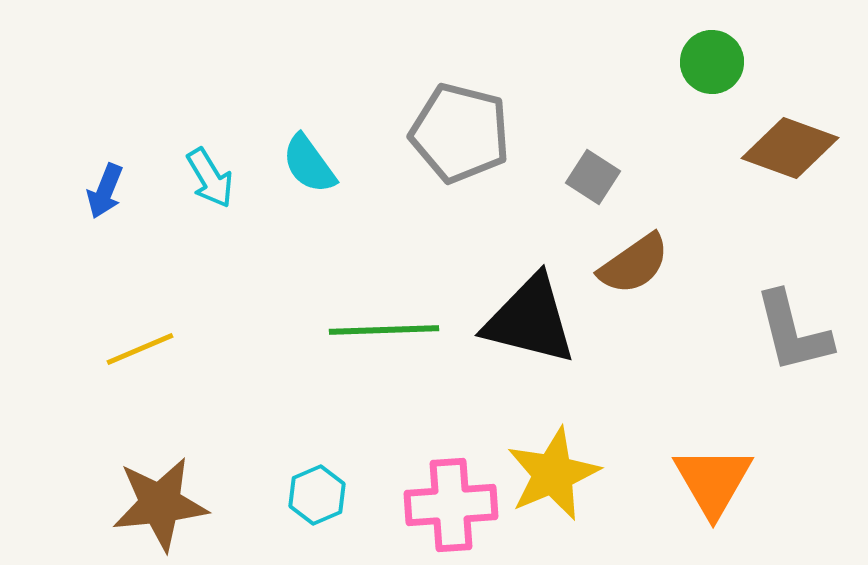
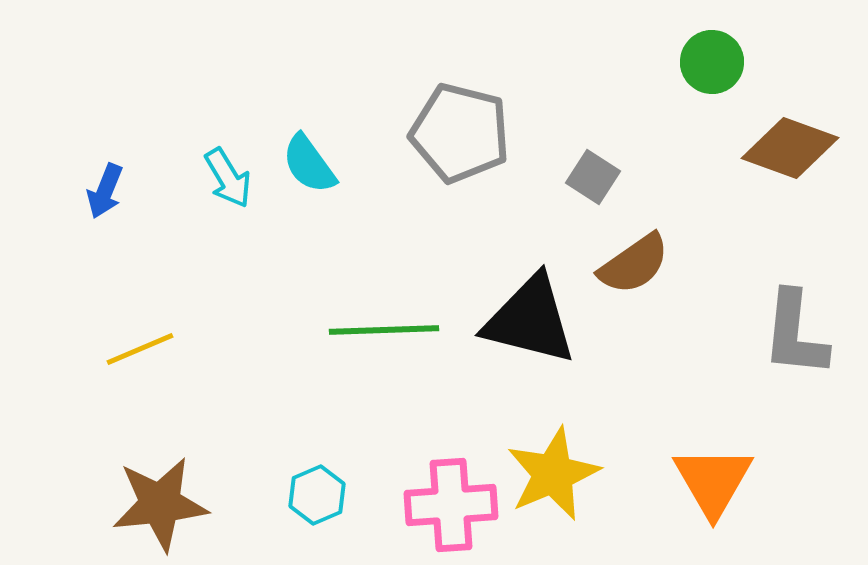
cyan arrow: moved 18 px right
gray L-shape: moved 2 px right, 2 px down; rotated 20 degrees clockwise
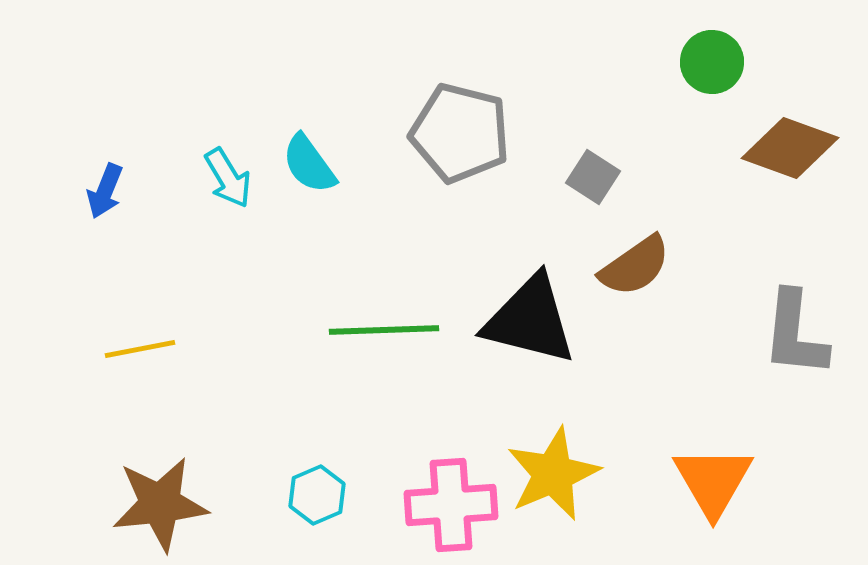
brown semicircle: moved 1 px right, 2 px down
yellow line: rotated 12 degrees clockwise
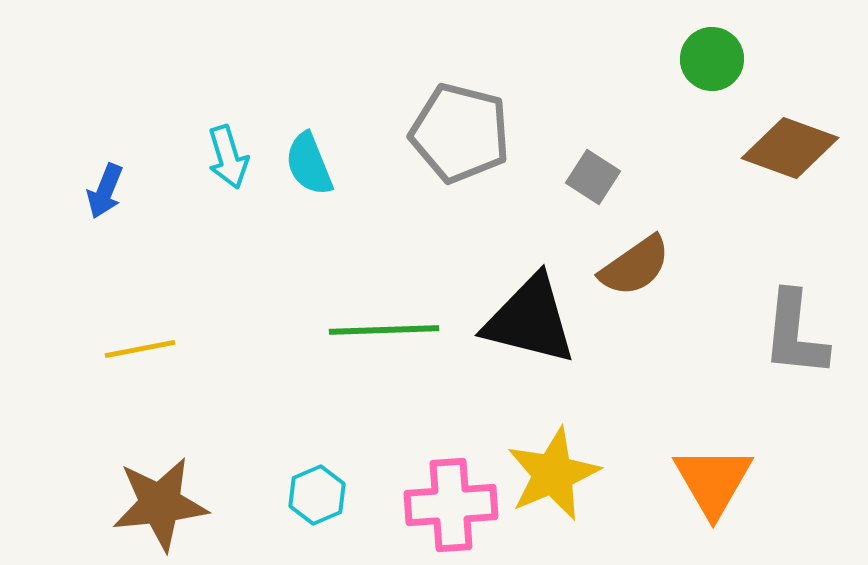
green circle: moved 3 px up
cyan semicircle: rotated 14 degrees clockwise
cyan arrow: moved 21 px up; rotated 14 degrees clockwise
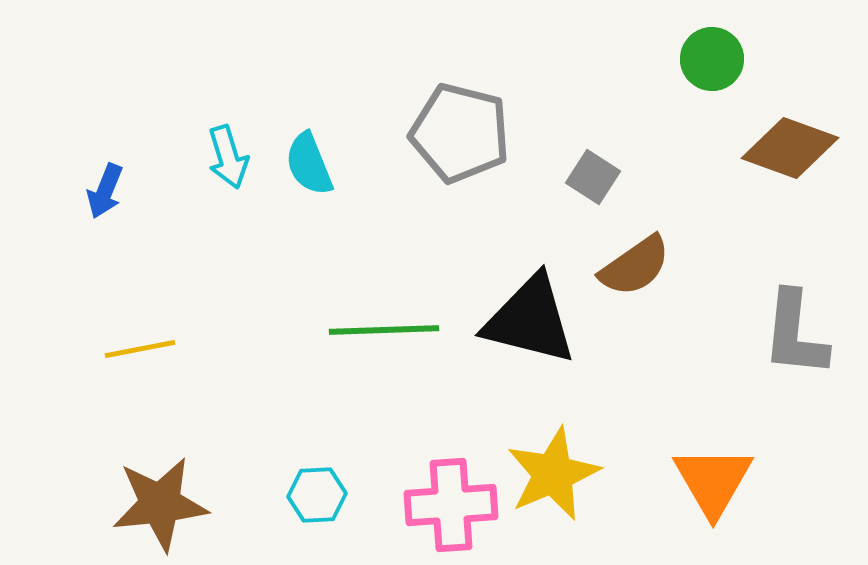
cyan hexagon: rotated 20 degrees clockwise
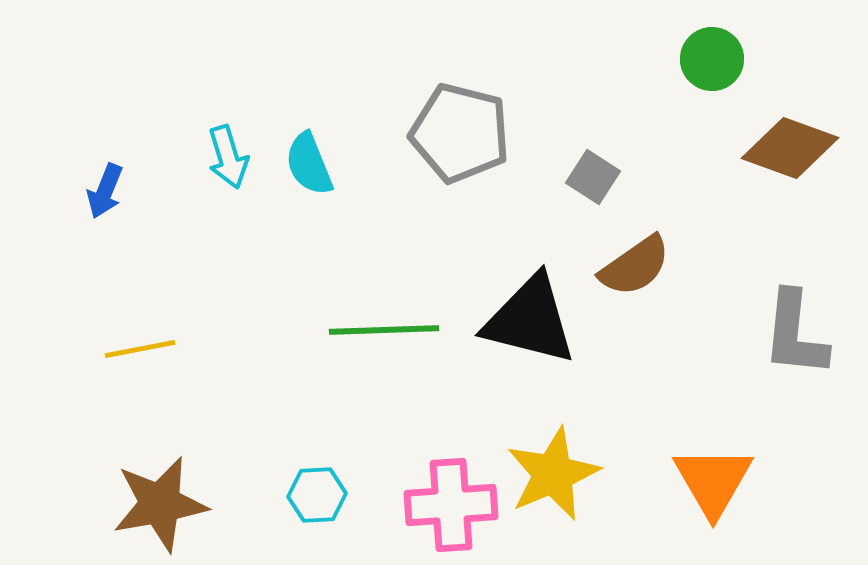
brown star: rotated 4 degrees counterclockwise
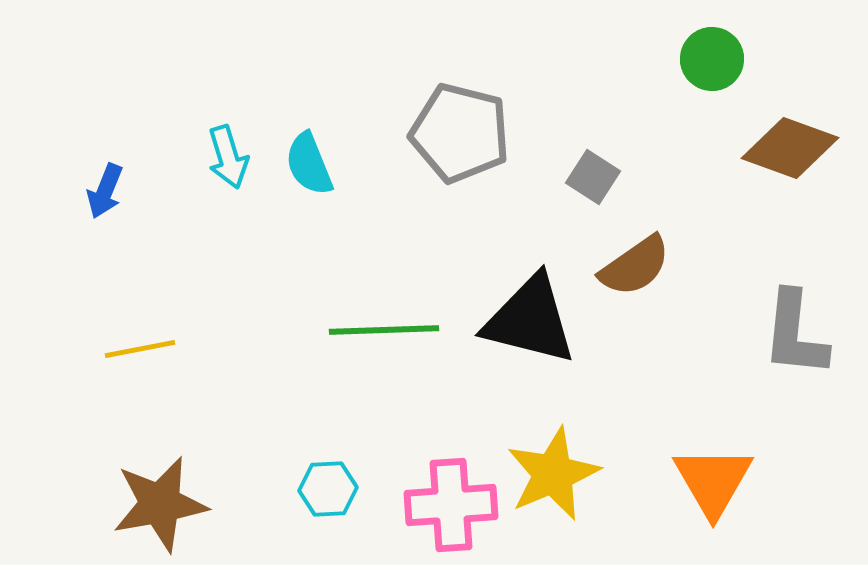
cyan hexagon: moved 11 px right, 6 px up
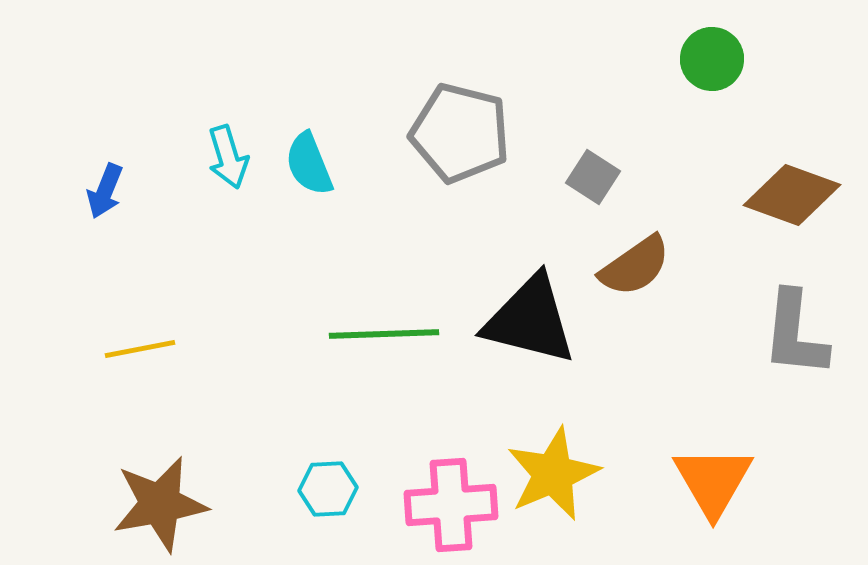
brown diamond: moved 2 px right, 47 px down
green line: moved 4 px down
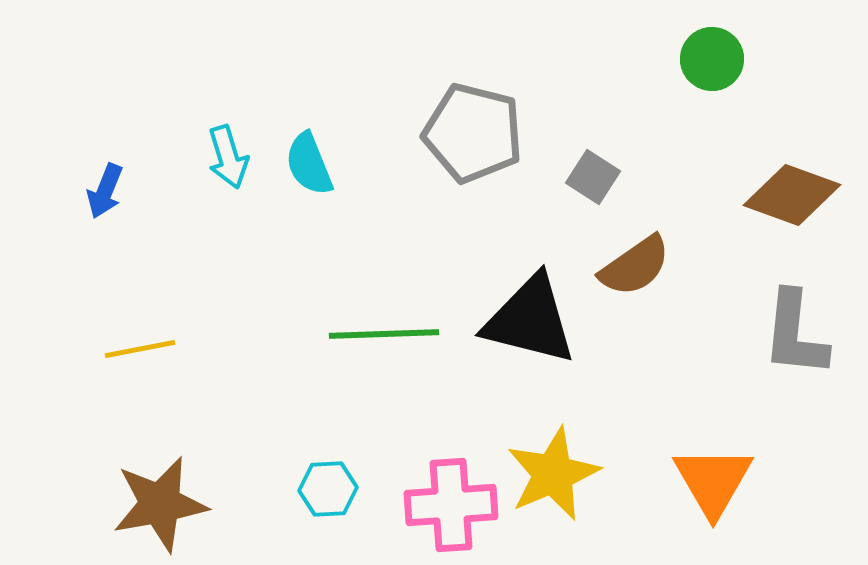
gray pentagon: moved 13 px right
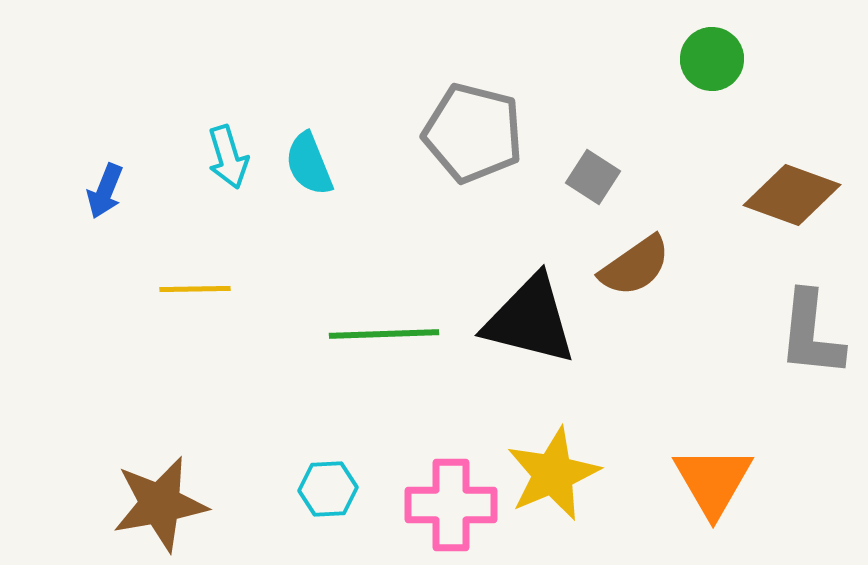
gray L-shape: moved 16 px right
yellow line: moved 55 px right, 60 px up; rotated 10 degrees clockwise
pink cross: rotated 4 degrees clockwise
